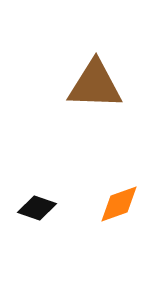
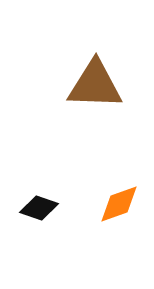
black diamond: moved 2 px right
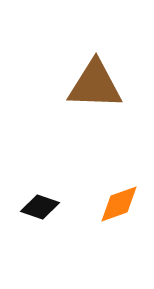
black diamond: moved 1 px right, 1 px up
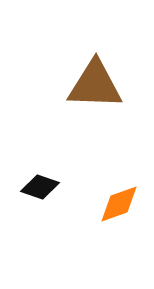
black diamond: moved 20 px up
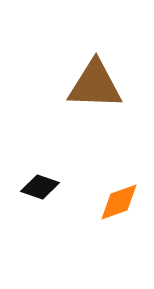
orange diamond: moved 2 px up
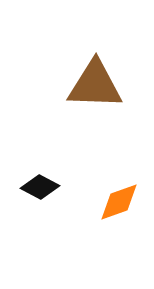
black diamond: rotated 9 degrees clockwise
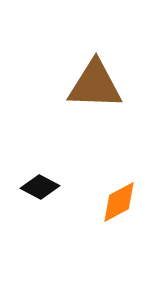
orange diamond: rotated 9 degrees counterclockwise
